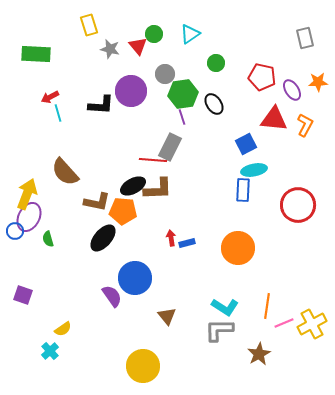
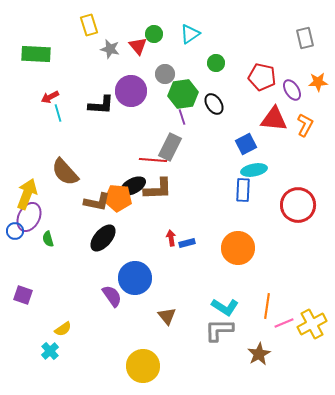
orange pentagon at (123, 211): moved 5 px left, 13 px up
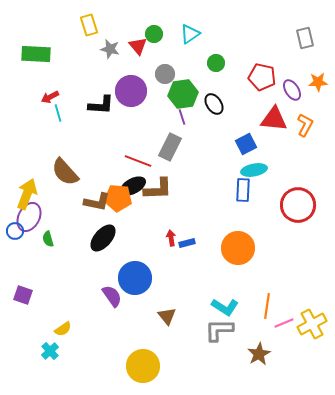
red line at (153, 160): moved 15 px left, 1 px down; rotated 16 degrees clockwise
